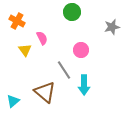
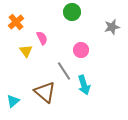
orange cross: moved 1 px left, 1 px down; rotated 21 degrees clockwise
yellow triangle: moved 1 px right, 1 px down
gray line: moved 1 px down
cyan arrow: rotated 18 degrees counterclockwise
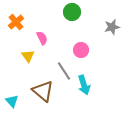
yellow triangle: moved 2 px right, 5 px down
brown triangle: moved 2 px left, 1 px up
cyan triangle: moved 1 px left; rotated 32 degrees counterclockwise
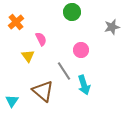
pink semicircle: moved 1 px left, 1 px down
cyan triangle: rotated 16 degrees clockwise
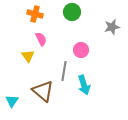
orange cross: moved 19 px right, 8 px up; rotated 35 degrees counterclockwise
gray line: rotated 42 degrees clockwise
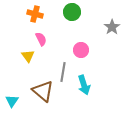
gray star: rotated 21 degrees counterclockwise
gray line: moved 1 px left, 1 px down
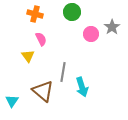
pink circle: moved 10 px right, 16 px up
cyan arrow: moved 2 px left, 2 px down
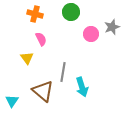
green circle: moved 1 px left
gray star: rotated 14 degrees clockwise
yellow triangle: moved 1 px left, 2 px down
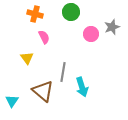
pink semicircle: moved 3 px right, 2 px up
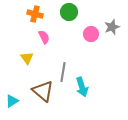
green circle: moved 2 px left
cyan triangle: rotated 24 degrees clockwise
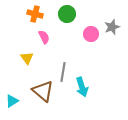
green circle: moved 2 px left, 2 px down
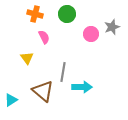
cyan arrow: rotated 72 degrees counterclockwise
cyan triangle: moved 1 px left, 1 px up
